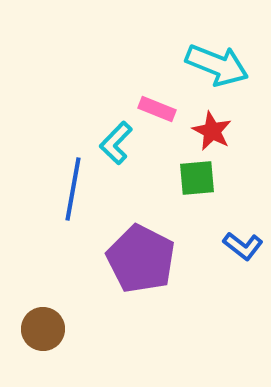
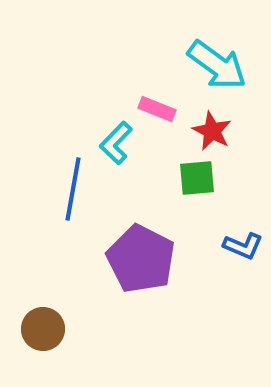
cyan arrow: rotated 14 degrees clockwise
blue L-shape: rotated 15 degrees counterclockwise
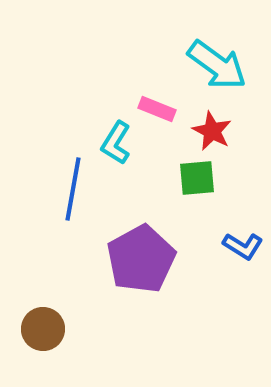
cyan L-shape: rotated 12 degrees counterclockwise
blue L-shape: rotated 9 degrees clockwise
purple pentagon: rotated 16 degrees clockwise
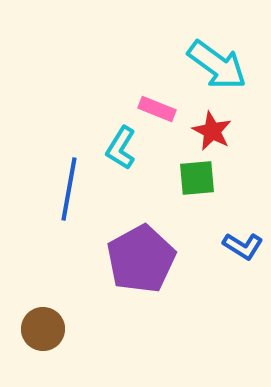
cyan L-shape: moved 5 px right, 5 px down
blue line: moved 4 px left
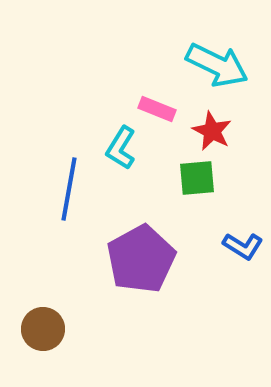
cyan arrow: rotated 10 degrees counterclockwise
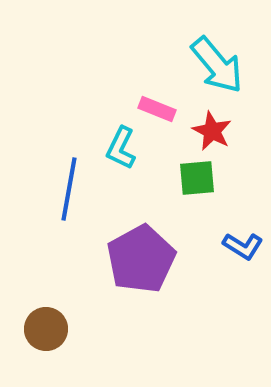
cyan arrow: rotated 24 degrees clockwise
cyan L-shape: rotated 6 degrees counterclockwise
brown circle: moved 3 px right
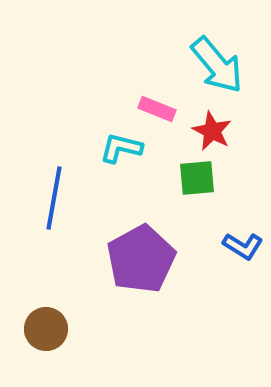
cyan L-shape: rotated 78 degrees clockwise
blue line: moved 15 px left, 9 px down
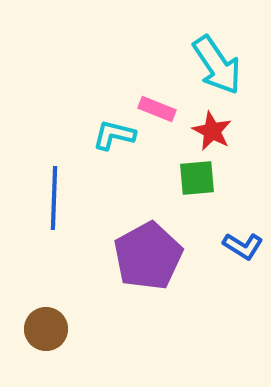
cyan arrow: rotated 6 degrees clockwise
cyan L-shape: moved 7 px left, 13 px up
blue line: rotated 8 degrees counterclockwise
purple pentagon: moved 7 px right, 3 px up
